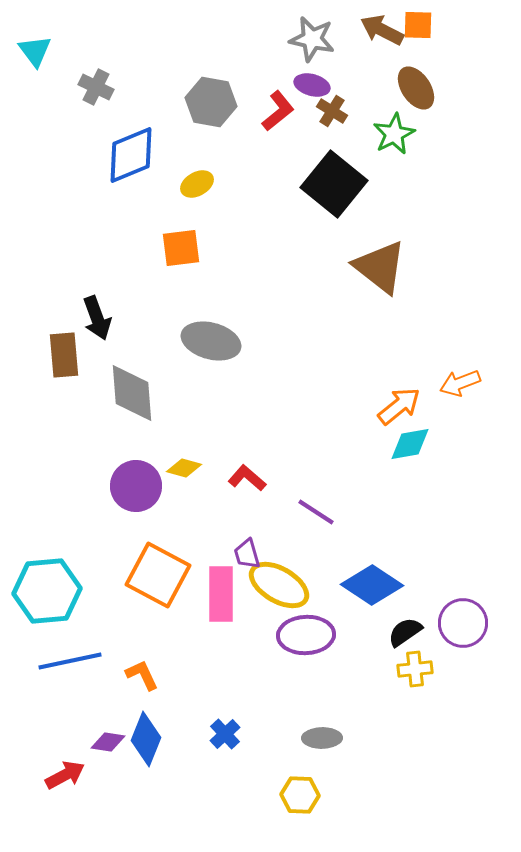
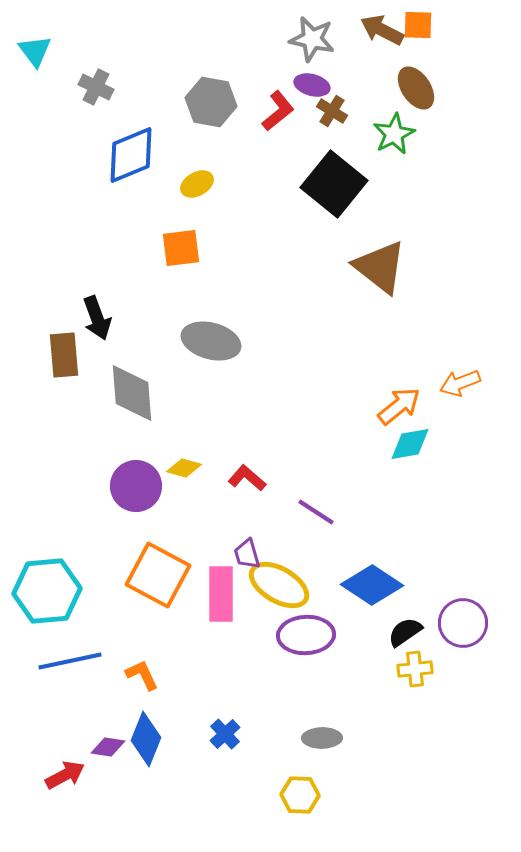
purple diamond at (108, 742): moved 5 px down
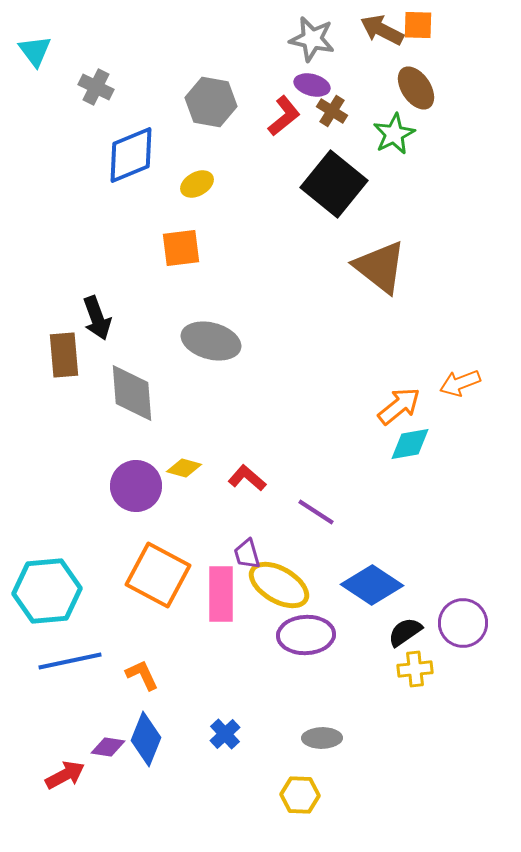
red L-shape at (278, 111): moved 6 px right, 5 px down
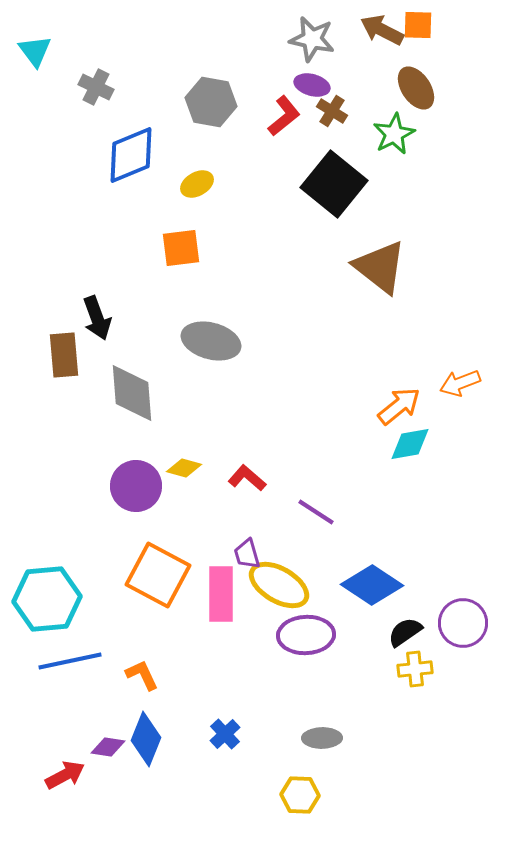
cyan hexagon at (47, 591): moved 8 px down
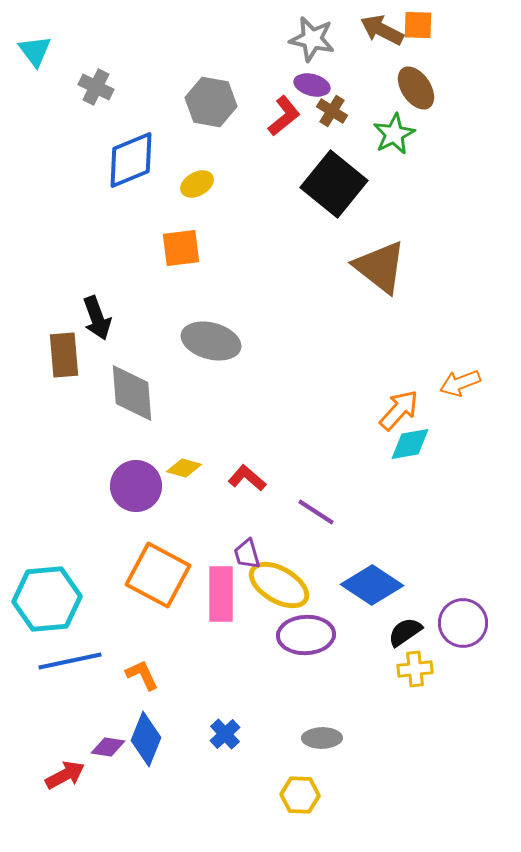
blue diamond at (131, 155): moved 5 px down
orange arrow at (399, 406): moved 4 px down; rotated 9 degrees counterclockwise
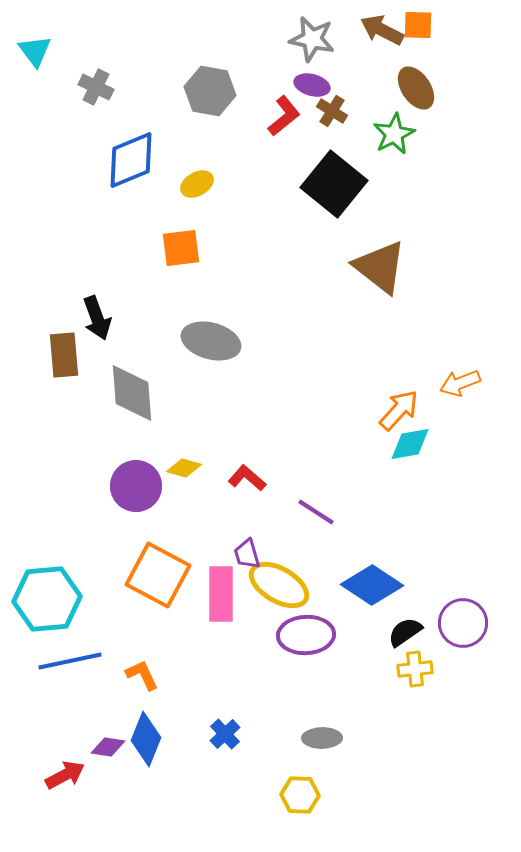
gray hexagon at (211, 102): moved 1 px left, 11 px up
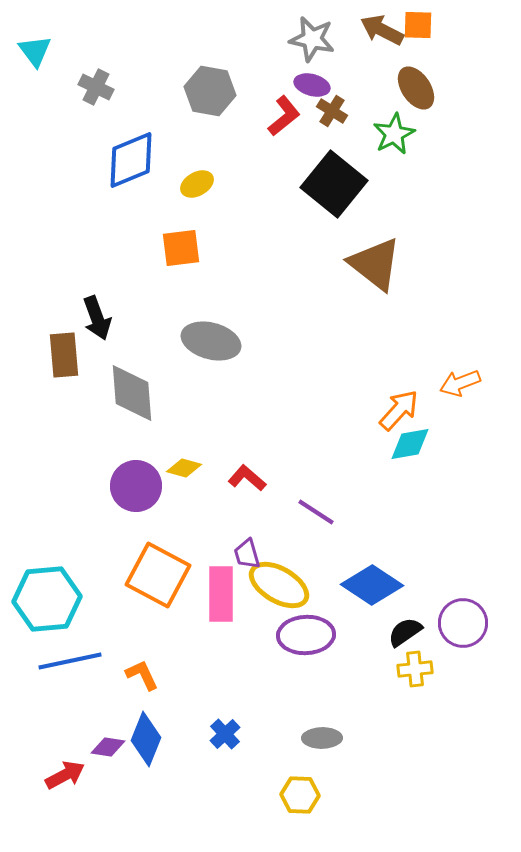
brown triangle at (380, 267): moved 5 px left, 3 px up
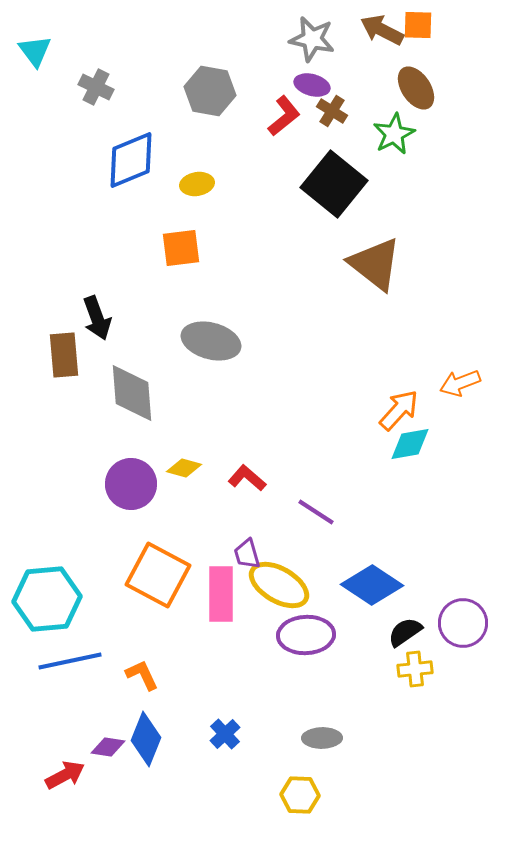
yellow ellipse at (197, 184): rotated 20 degrees clockwise
purple circle at (136, 486): moved 5 px left, 2 px up
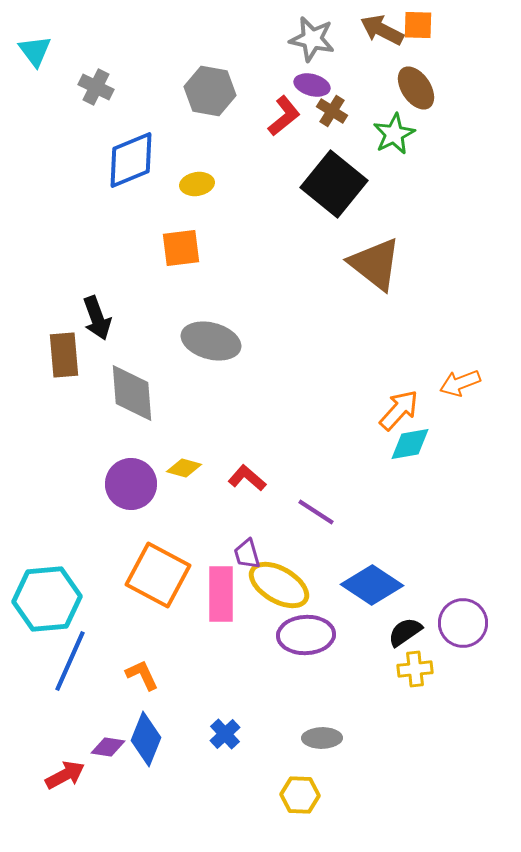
blue line at (70, 661): rotated 54 degrees counterclockwise
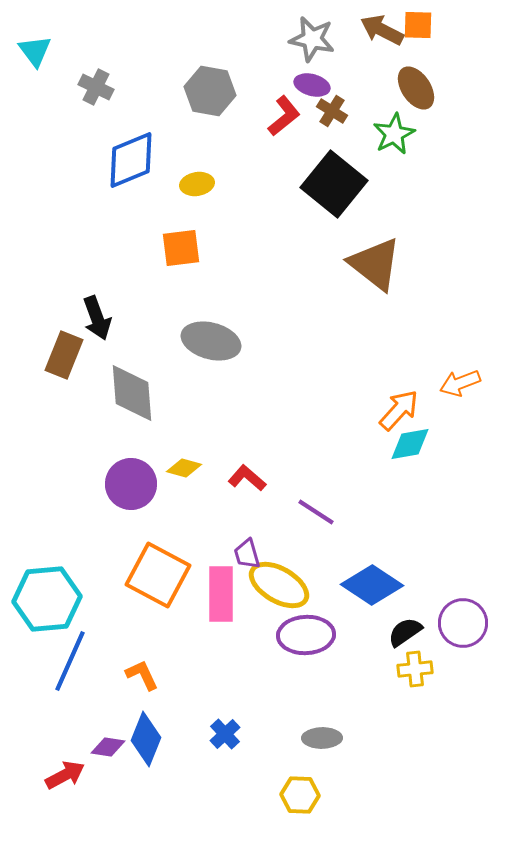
brown rectangle at (64, 355): rotated 27 degrees clockwise
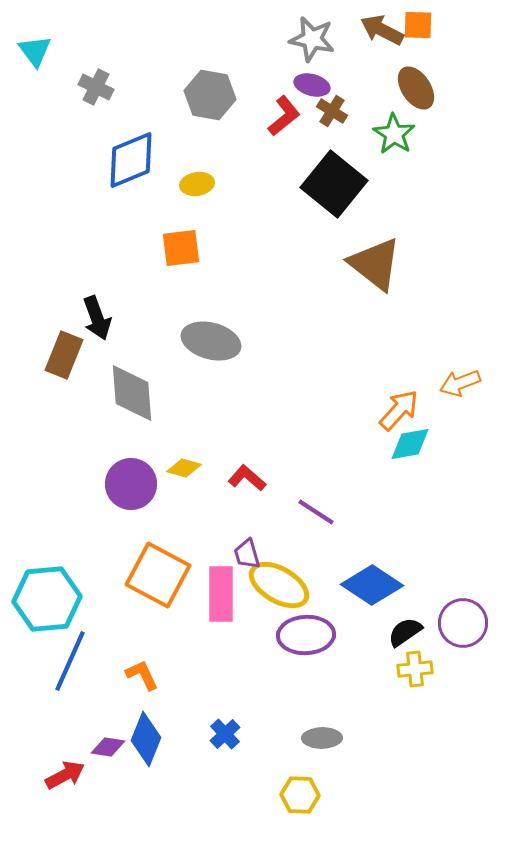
gray hexagon at (210, 91): moved 4 px down
green star at (394, 134): rotated 12 degrees counterclockwise
